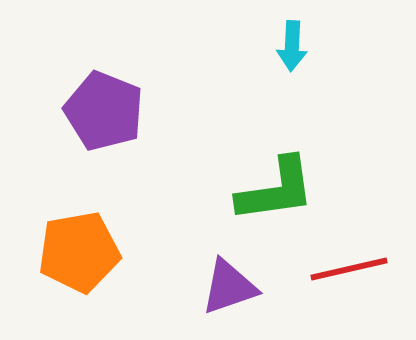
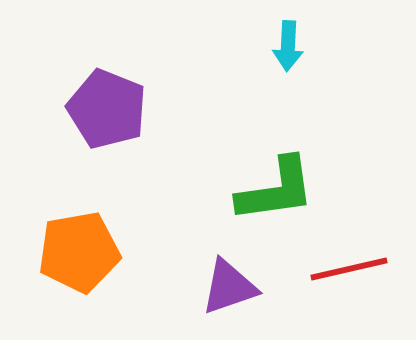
cyan arrow: moved 4 px left
purple pentagon: moved 3 px right, 2 px up
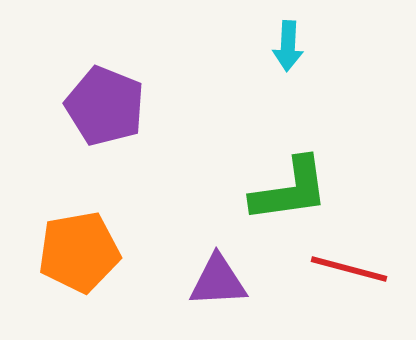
purple pentagon: moved 2 px left, 3 px up
green L-shape: moved 14 px right
red line: rotated 28 degrees clockwise
purple triangle: moved 11 px left, 6 px up; rotated 16 degrees clockwise
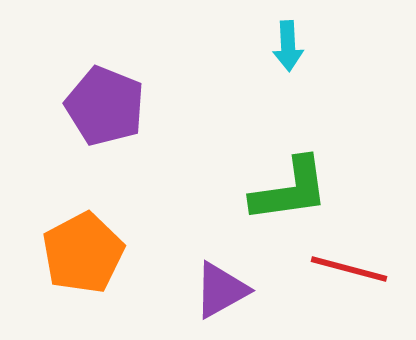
cyan arrow: rotated 6 degrees counterclockwise
orange pentagon: moved 4 px right, 1 px down; rotated 18 degrees counterclockwise
purple triangle: moved 3 px right, 9 px down; rotated 26 degrees counterclockwise
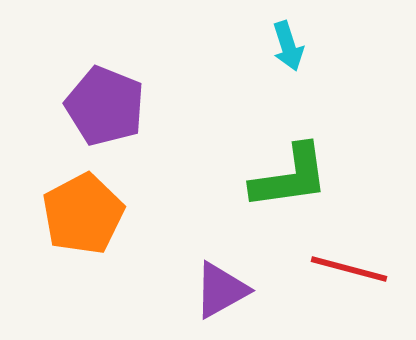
cyan arrow: rotated 15 degrees counterclockwise
green L-shape: moved 13 px up
orange pentagon: moved 39 px up
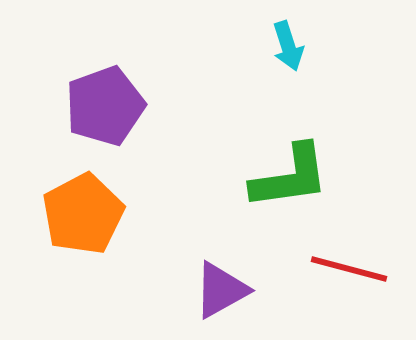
purple pentagon: rotated 30 degrees clockwise
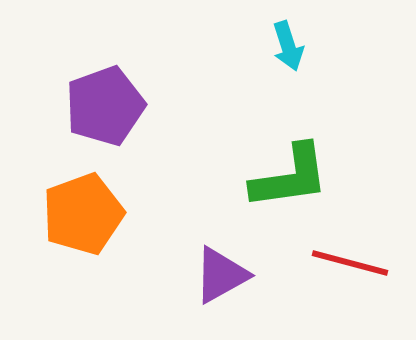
orange pentagon: rotated 8 degrees clockwise
red line: moved 1 px right, 6 px up
purple triangle: moved 15 px up
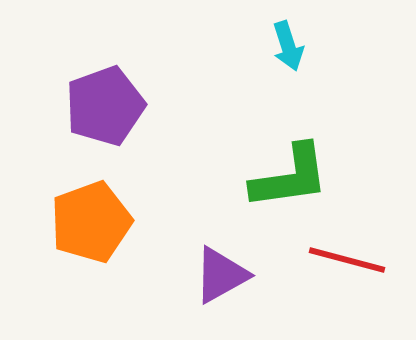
orange pentagon: moved 8 px right, 8 px down
red line: moved 3 px left, 3 px up
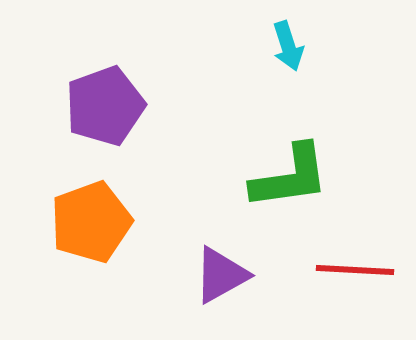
red line: moved 8 px right, 10 px down; rotated 12 degrees counterclockwise
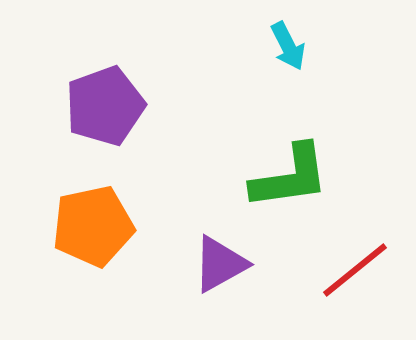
cyan arrow: rotated 9 degrees counterclockwise
orange pentagon: moved 2 px right, 4 px down; rotated 8 degrees clockwise
red line: rotated 42 degrees counterclockwise
purple triangle: moved 1 px left, 11 px up
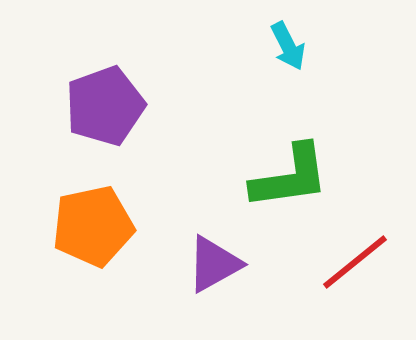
purple triangle: moved 6 px left
red line: moved 8 px up
